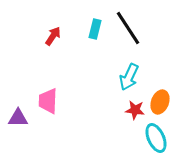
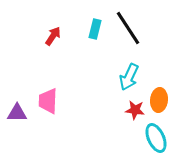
orange ellipse: moved 1 px left, 2 px up; rotated 15 degrees counterclockwise
purple triangle: moved 1 px left, 5 px up
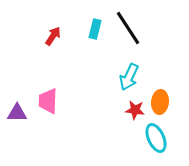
orange ellipse: moved 1 px right, 2 px down
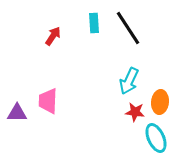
cyan rectangle: moved 1 px left, 6 px up; rotated 18 degrees counterclockwise
cyan arrow: moved 4 px down
red star: moved 2 px down
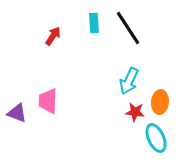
purple triangle: rotated 20 degrees clockwise
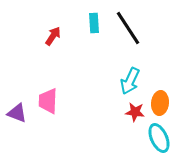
cyan arrow: moved 1 px right
orange ellipse: moved 1 px down
cyan ellipse: moved 3 px right
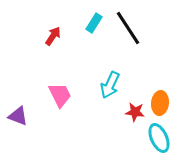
cyan rectangle: rotated 36 degrees clockwise
cyan arrow: moved 20 px left, 4 px down
pink trapezoid: moved 12 px right, 6 px up; rotated 152 degrees clockwise
purple triangle: moved 1 px right, 3 px down
